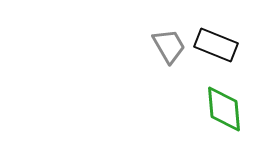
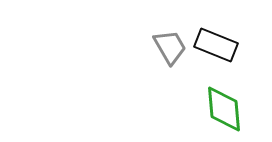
gray trapezoid: moved 1 px right, 1 px down
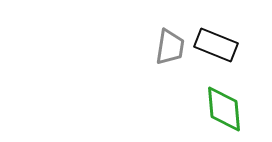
gray trapezoid: rotated 39 degrees clockwise
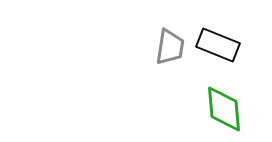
black rectangle: moved 2 px right
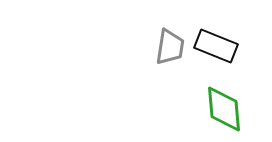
black rectangle: moved 2 px left, 1 px down
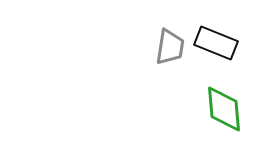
black rectangle: moved 3 px up
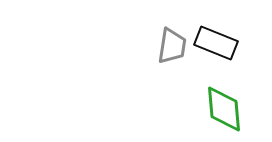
gray trapezoid: moved 2 px right, 1 px up
